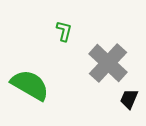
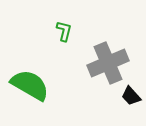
gray cross: rotated 24 degrees clockwise
black trapezoid: moved 2 px right, 3 px up; rotated 65 degrees counterclockwise
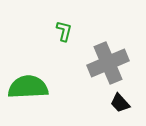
green semicircle: moved 2 px left, 2 px down; rotated 33 degrees counterclockwise
black trapezoid: moved 11 px left, 7 px down
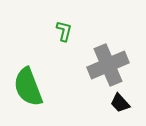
gray cross: moved 2 px down
green semicircle: rotated 108 degrees counterclockwise
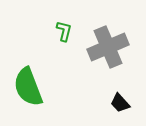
gray cross: moved 18 px up
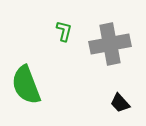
gray cross: moved 2 px right, 3 px up; rotated 12 degrees clockwise
green semicircle: moved 2 px left, 2 px up
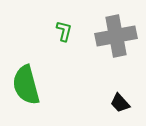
gray cross: moved 6 px right, 8 px up
green semicircle: rotated 6 degrees clockwise
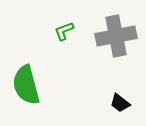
green L-shape: rotated 125 degrees counterclockwise
black trapezoid: rotated 10 degrees counterclockwise
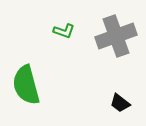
green L-shape: rotated 140 degrees counterclockwise
gray cross: rotated 9 degrees counterclockwise
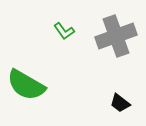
green L-shape: rotated 35 degrees clockwise
green semicircle: rotated 45 degrees counterclockwise
